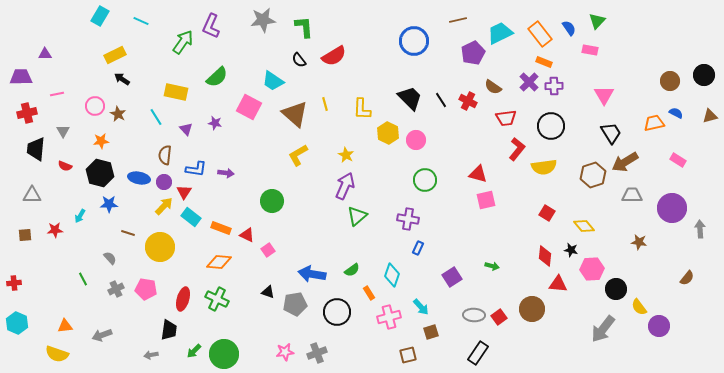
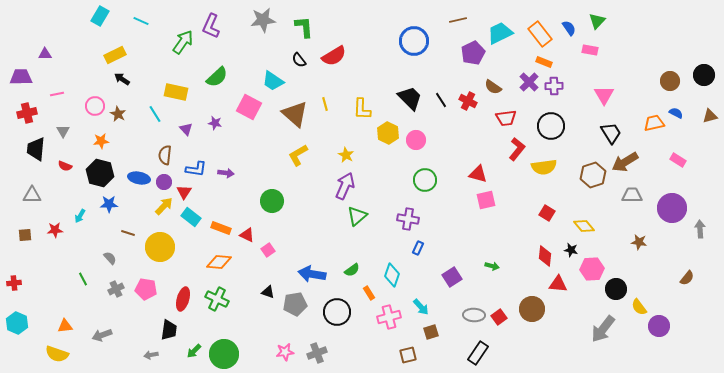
cyan line at (156, 117): moved 1 px left, 3 px up
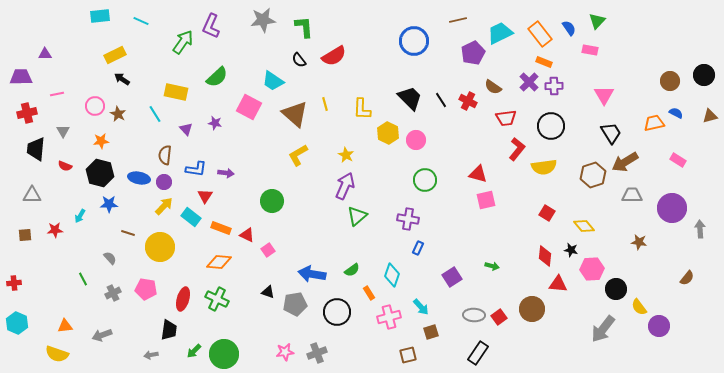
cyan rectangle at (100, 16): rotated 54 degrees clockwise
red triangle at (184, 192): moved 21 px right, 4 px down
gray cross at (116, 289): moved 3 px left, 4 px down
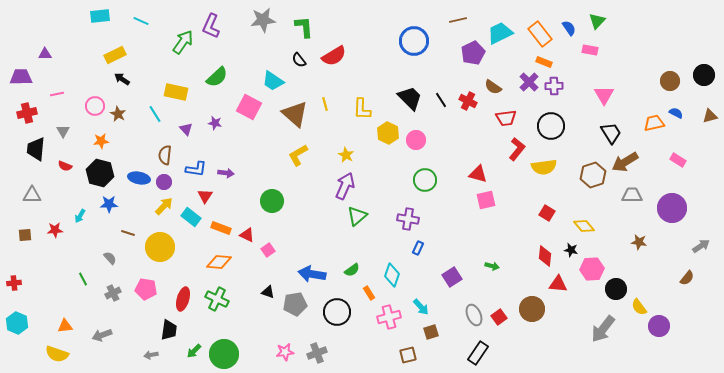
gray arrow at (700, 229): moved 1 px right, 17 px down; rotated 60 degrees clockwise
gray ellipse at (474, 315): rotated 65 degrees clockwise
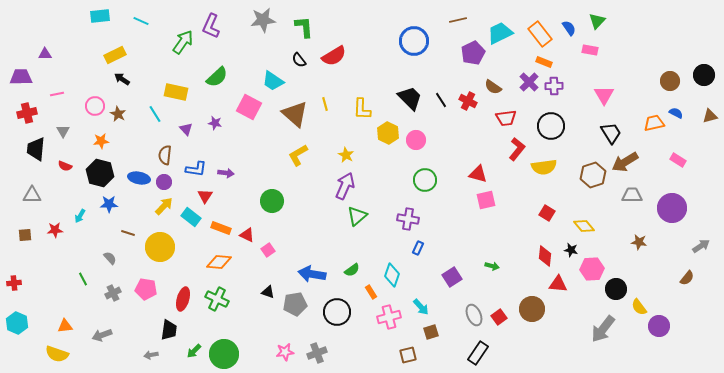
orange rectangle at (369, 293): moved 2 px right, 1 px up
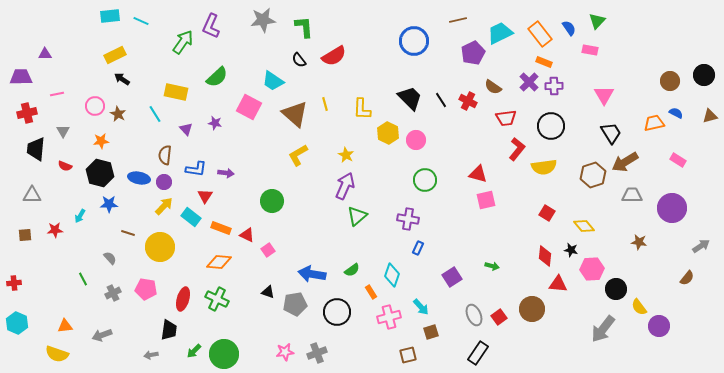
cyan rectangle at (100, 16): moved 10 px right
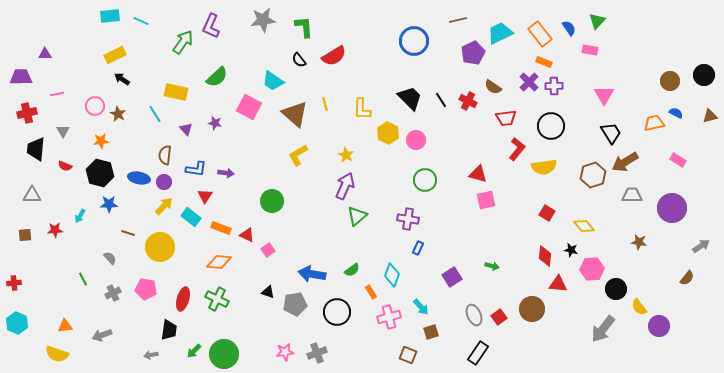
brown square at (408, 355): rotated 36 degrees clockwise
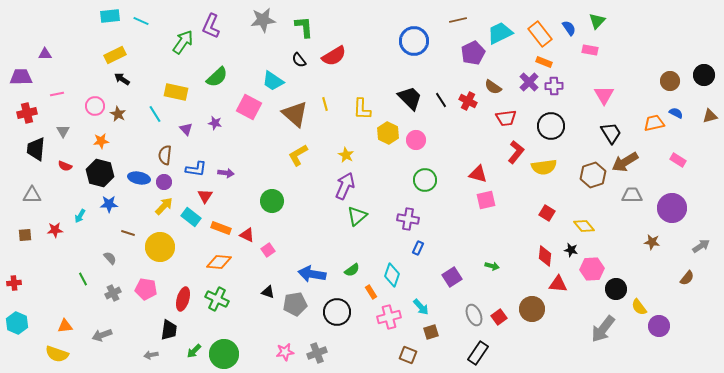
red L-shape at (517, 149): moved 1 px left, 3 px down
brown star at (639, 242): moved 13 px right
